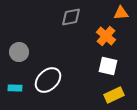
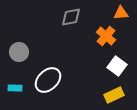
white square: moved 9 px right; rotated 24 degrees clockwise
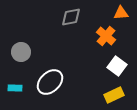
gray circle: moved 2 px right
white ellipse: moved 2 px right, 2 px down
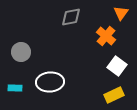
orange triangle: rotated 49 degrees counterclockwise
white ellipse: rotated 40 degrees clockwise
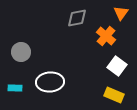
gray diamond: moved 6 px right, 1 px down
yellow rectangle: rotated 48 degrees clockwise
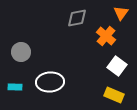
cyan rectangle: moved 1 px up
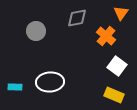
gray circle: moved 15 px right, 21 px up
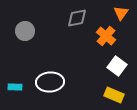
gray circle: moved 11 px left
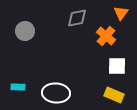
white square: rotated 36 degrees counterclockwise
white ellipse: moved 6 px right, 11 px down; rotated 8 degrees clockwise
cyan rectangle: moved 3 px right
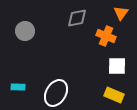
orange cross: rotated 18 degrees counterclockwise
white ellipse: rotated 64 degrees counterclockwise
